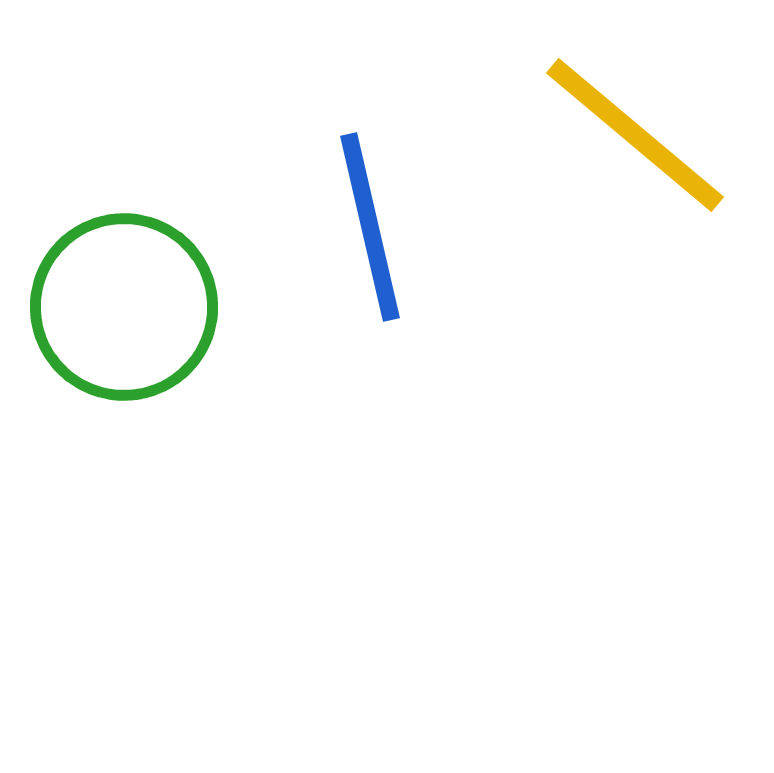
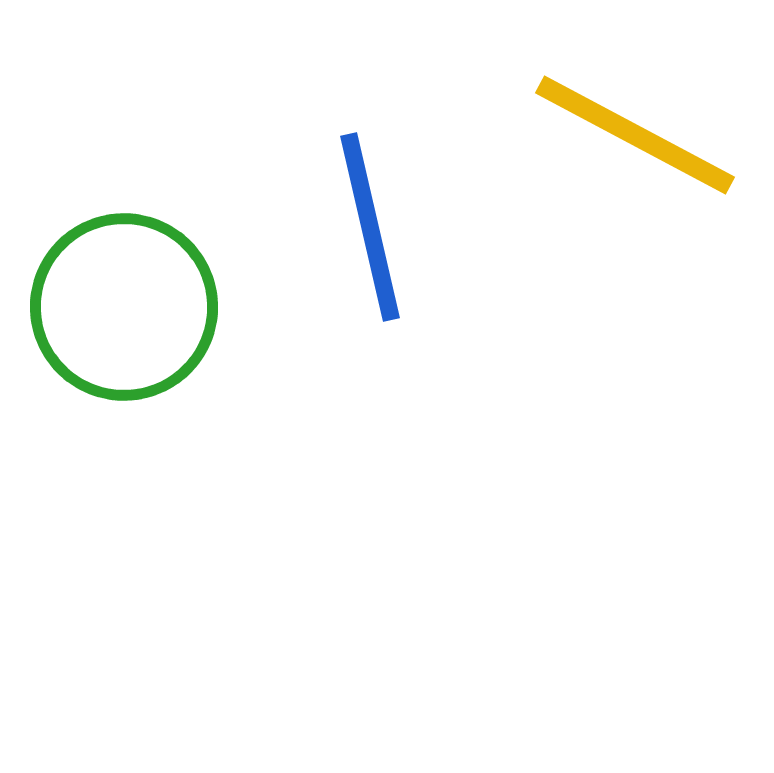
yellow line: rotated 12 degrees counterclockwise
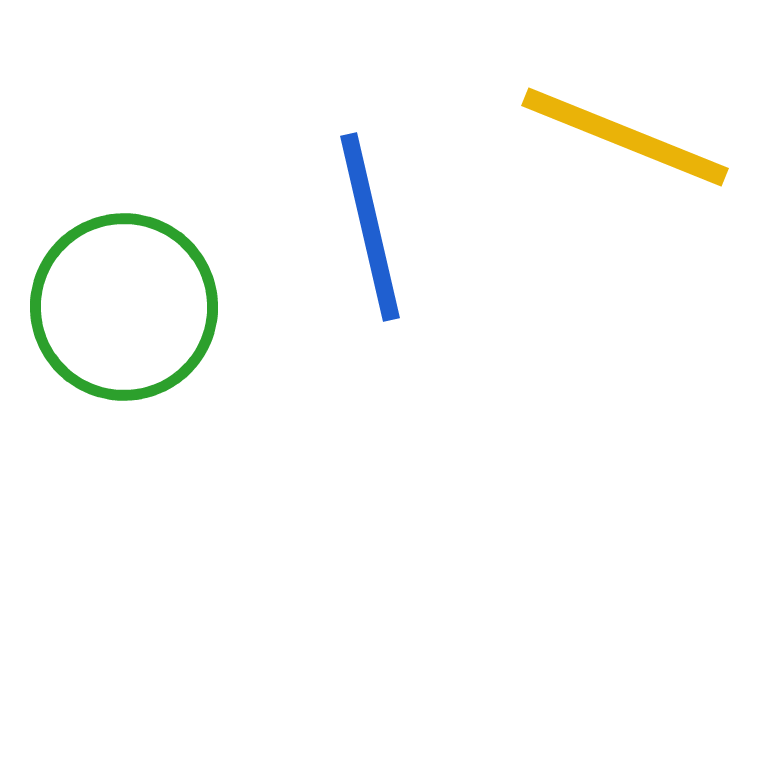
yellow line: moved 10 px left, 2 px down; rotated 6 degrees counterclockwise
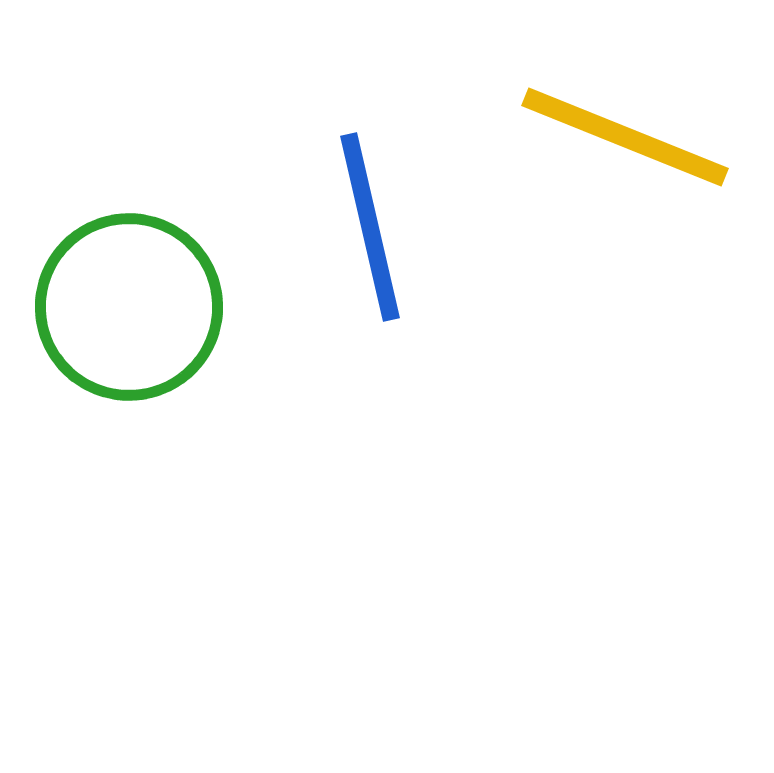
green circle: moved 5 px right
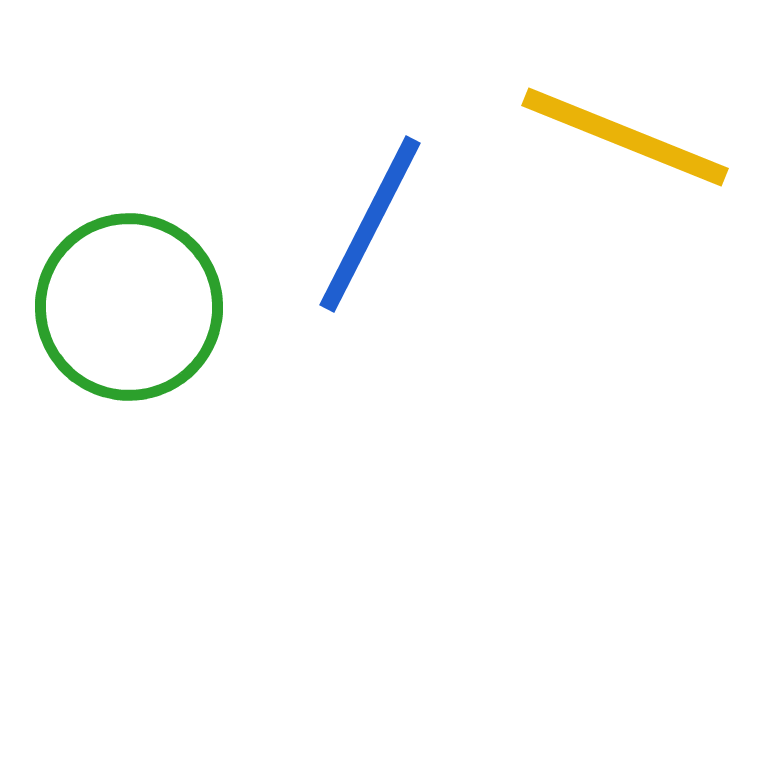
blue line: moved 3 px up; rotated 40 degrees clockwise
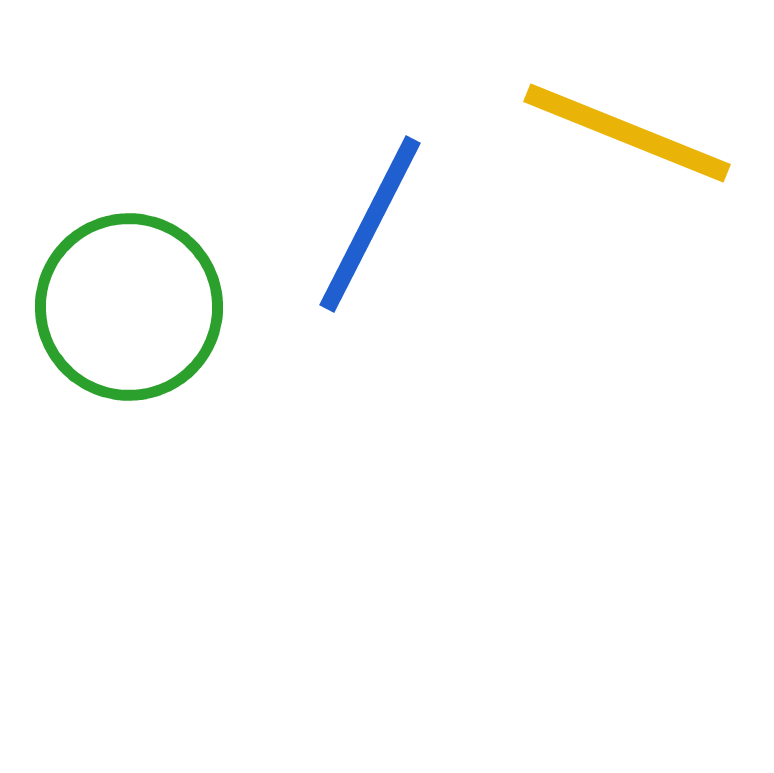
yellow line: moved 2 px right, 4 px up
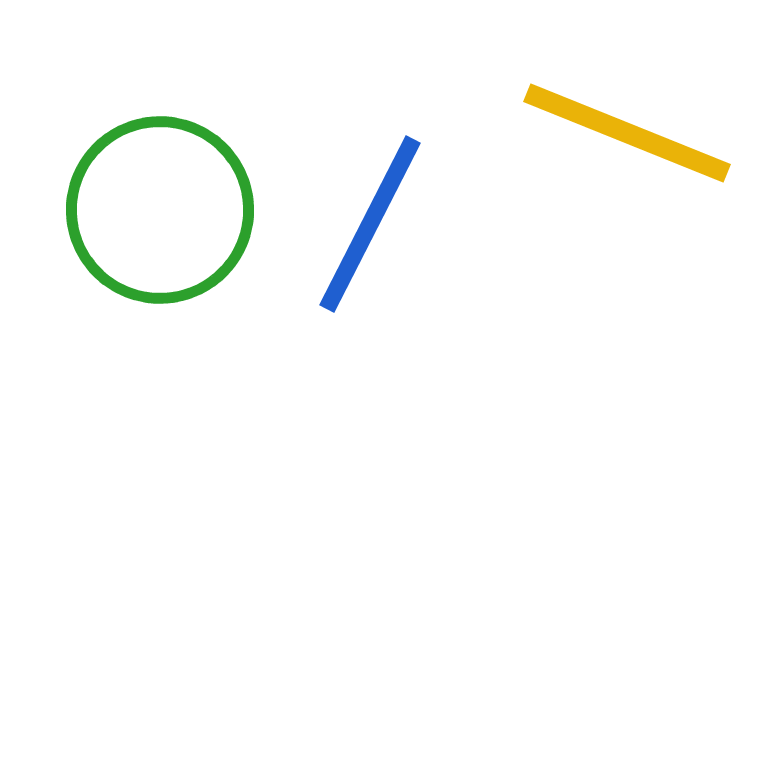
green circle: moved 31 px right, 97 px up
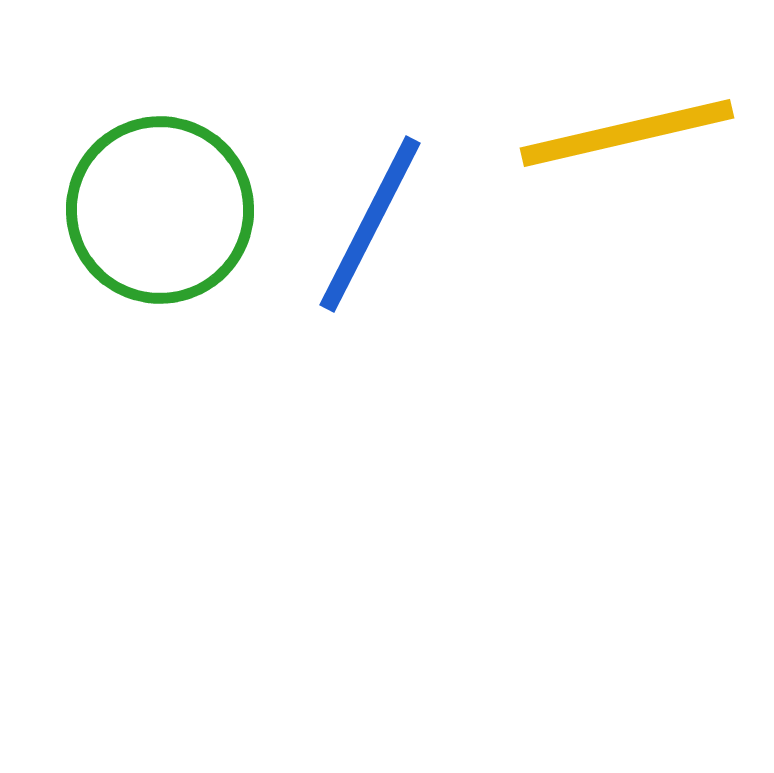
yellow line: rotated 35 degrees counterclockwise
